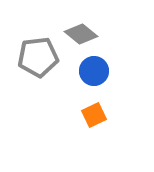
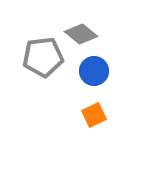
gray pentagon: moved 5 px right
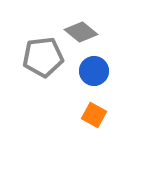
gray diamond: moved 2 px up
orange square: rotated 35 degrees counterclockwise
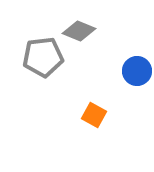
gray diamond: moved 2 px left, 1 px up; rotated 16 degrees counterclockwise
blue circle: moved 43 px right
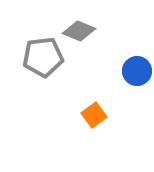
orange square: rotated 25 degrees clockwise
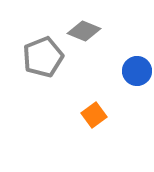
gray diamond: moved 5 px right
gray pentagon: rotated 15 degrees counterclockwise
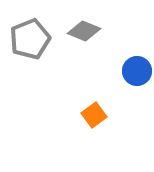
gray pentagon: moved 13 px left, 18 px up
